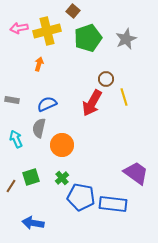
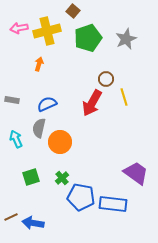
orange circle: moved 2 px left, 3 px up
brown line: moved 31 px down; rotated 32 degrees clockwise
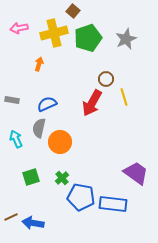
yellow cross: moved 7 px right, 2 px down
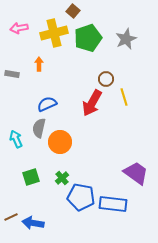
orange arrow: rotated 16 degrees counterclockwise
gray rectangle: moved 26 px up
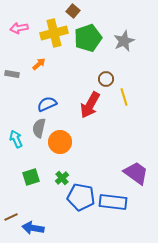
gray star: moved 2 px left, 2 px down
orange arrow: rotated 48 degrees clockwise
red arrow: moved 2 px left, 2 px down
blue rectangle: moved 2 px up
blue arrow: moved 5 px down
